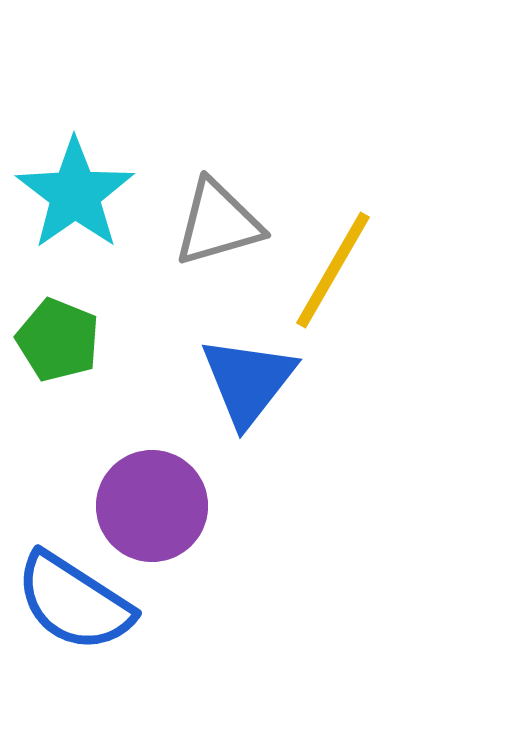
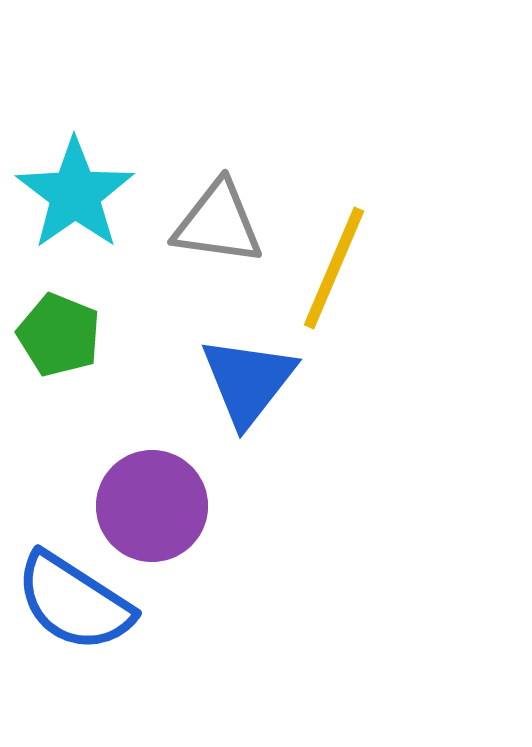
gray triangle: rotated 24 degrees clockwise
yellow line: moved 1 px right, 2 px up; rotated 7 degrees counterclockwise
green pentagon: moved 1 px right, 5 px up
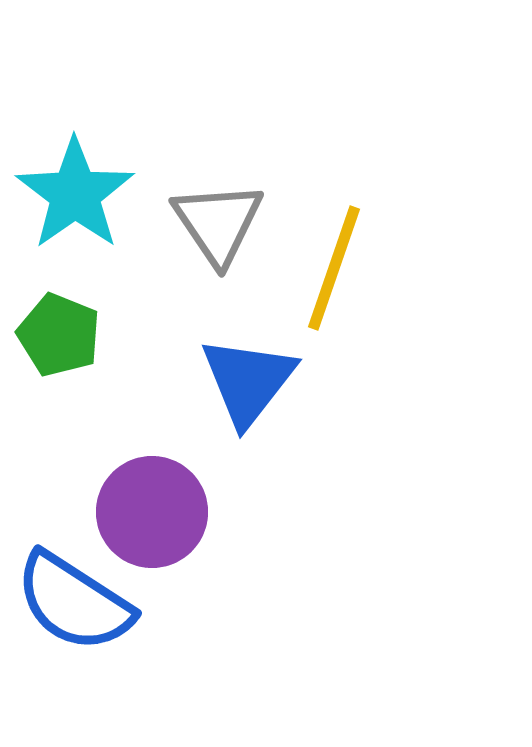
gray triangle: rotated 48 degrees clockwise
yellow line: rotated 4 degrees counterclockwise
purple circle: moved 6 px down
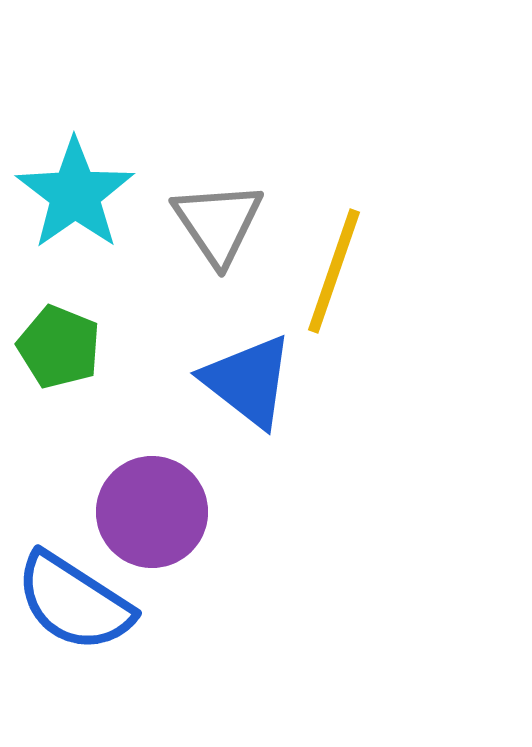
yellow line: moved 3 px down
green pentagon: moved 12 px down
blue triangle: rotated 30 degrees counterclockwise
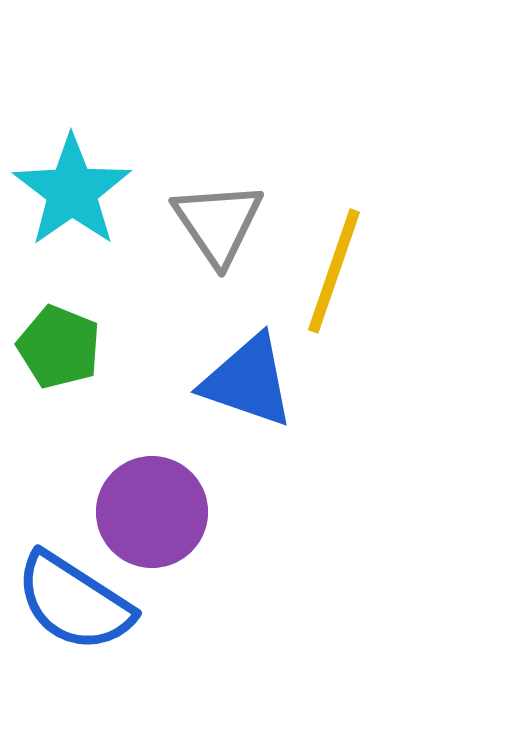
cyan star: moved 3 px left, 3 px up
blue triangle: rotated 19 degrees counterclockwise
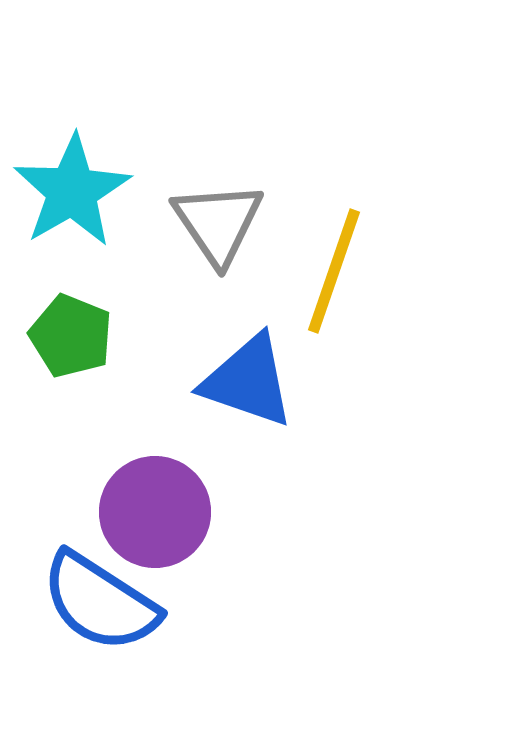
cyan star: rotated 5 degrees clockwise
green pentagon: moved 12 px right, 11 px up
purple circle: moved 3 px right
blue semicircle: moved 26 px right
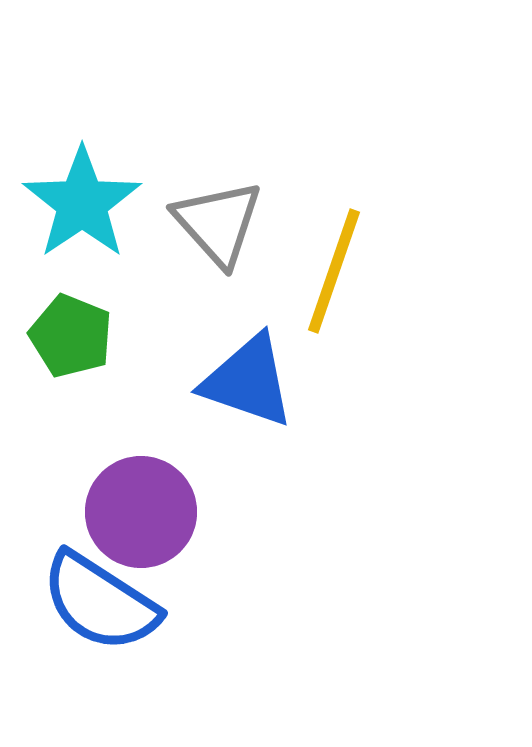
cyan star: moved 10 px right, 12 px down; rotated 4 degrees counterclockwise
gray triangle: rotated 8 degrees counterclockwise
purple circle: moved 14 px left
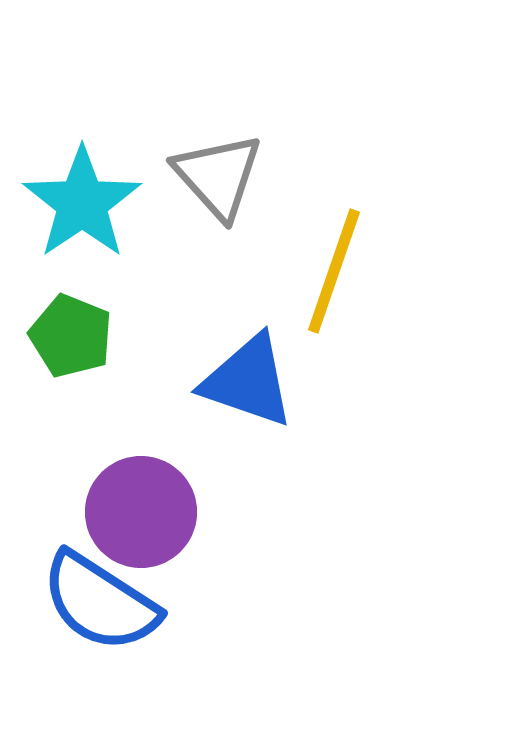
gray triangle: moved 47 px up
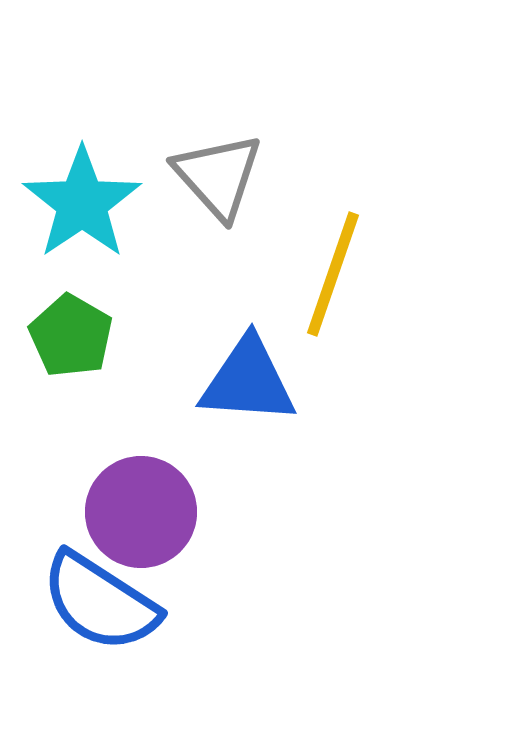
yellow line: moved 1 px left, 3 px down
green pentagon: rotated 8 degrees clockwise
blue triangle: rotated 15 degrees counterclockwise
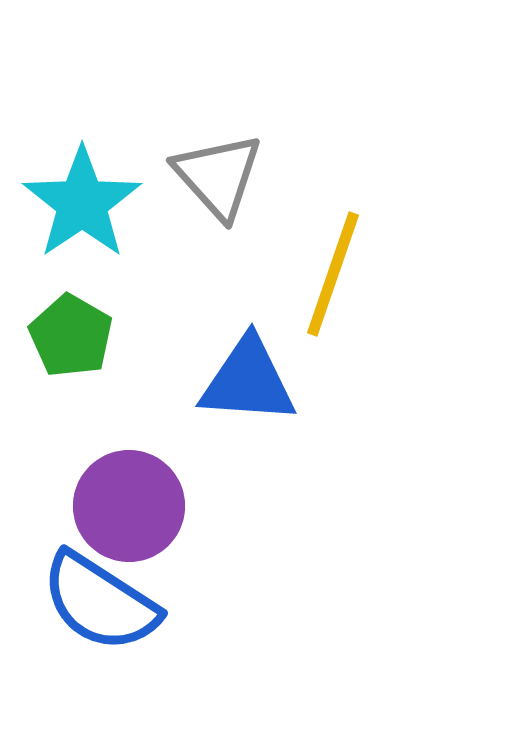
purple circle: moved 12 px left, 6 px up
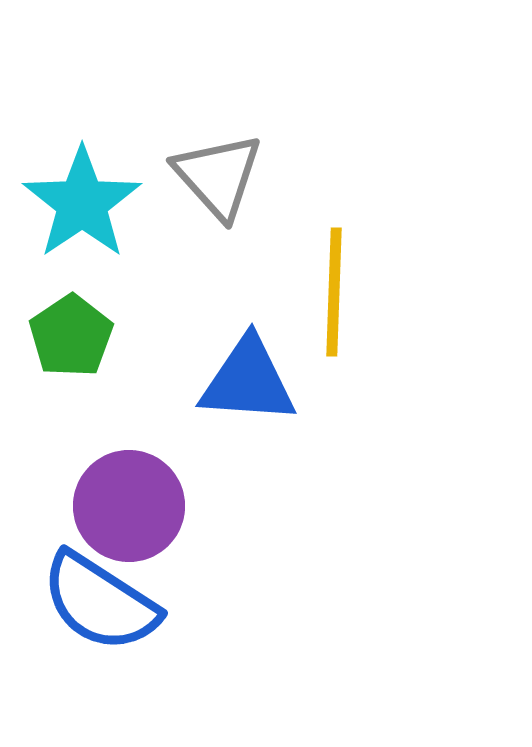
yellow line: moved 1 px right, 18 px down; rotated 17 degrees counterclockwise
green pentagon: rotated 8 degrees clockwise
